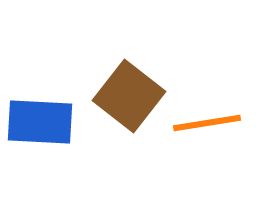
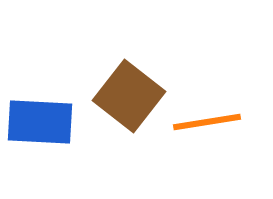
orange line: moved 1 px up
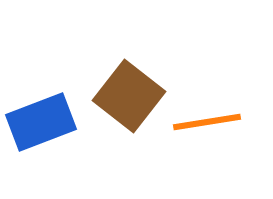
blue rectangle: moved 1 px right; rotated 24 degrees counterclockwise
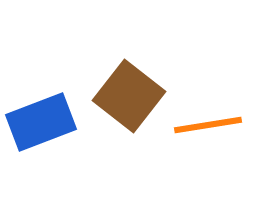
orange line: moved 1 px right, 3 px down
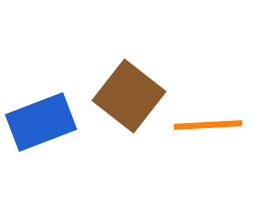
orange line: rotated 6 degrees clockwise
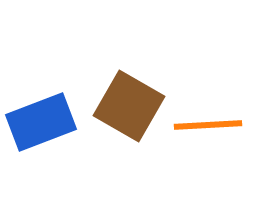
brown square: moved 10 px down; rotated 8 degrees counterclockwise
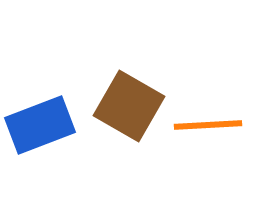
blue rectangle: moved 1 px left, 3 px down
